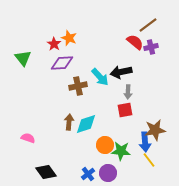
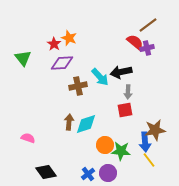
purple cross: moved 4 px left, 1 px down
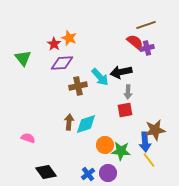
brown line: moved 2 px left; rotated 18 degrees clockwise
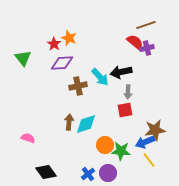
blue arrow: rotated 72 degrees clockwise
